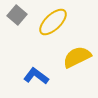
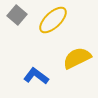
yellow ellipse: moved 2 px up
yellow semicircle: moved 1 px down
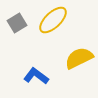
gray square: moved 8 px down; rotated 18 degrees clockwise
yellow semicircle: moved 2 px right
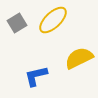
blue L-shape: rotated 50 degrees counterclockwise
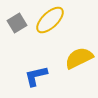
yellow ellipse: moved 3 px left
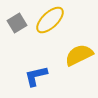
yellow semicircle: moved 3 px up
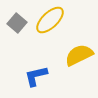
gray square: rotated 18 degrees counterclockwise
